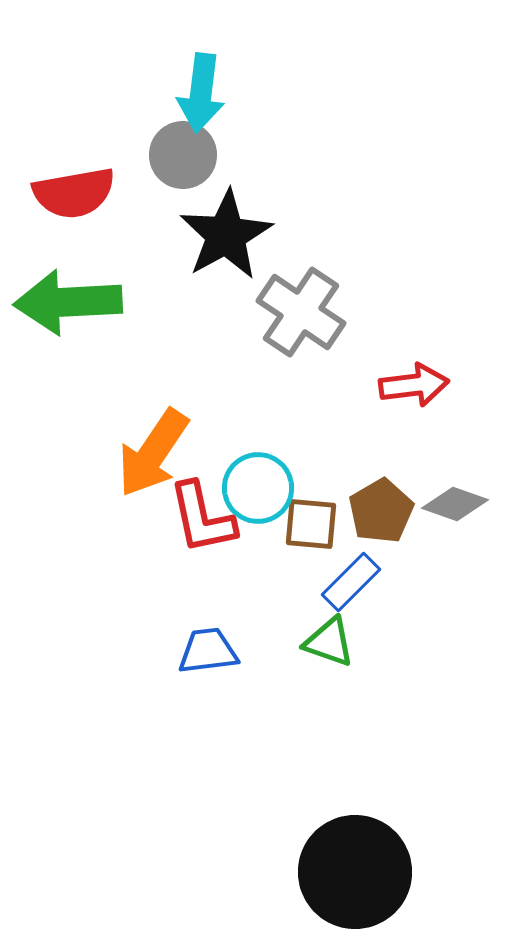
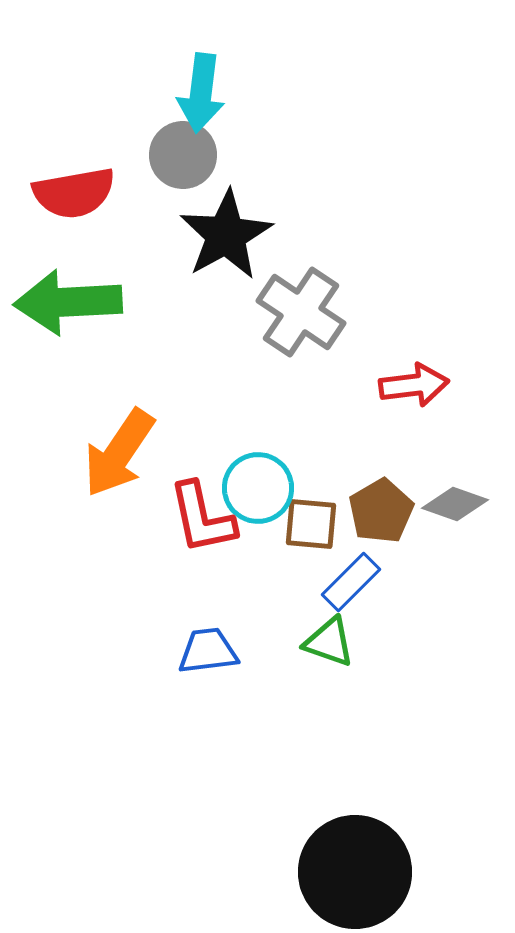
orange arrow: moved 34 px left
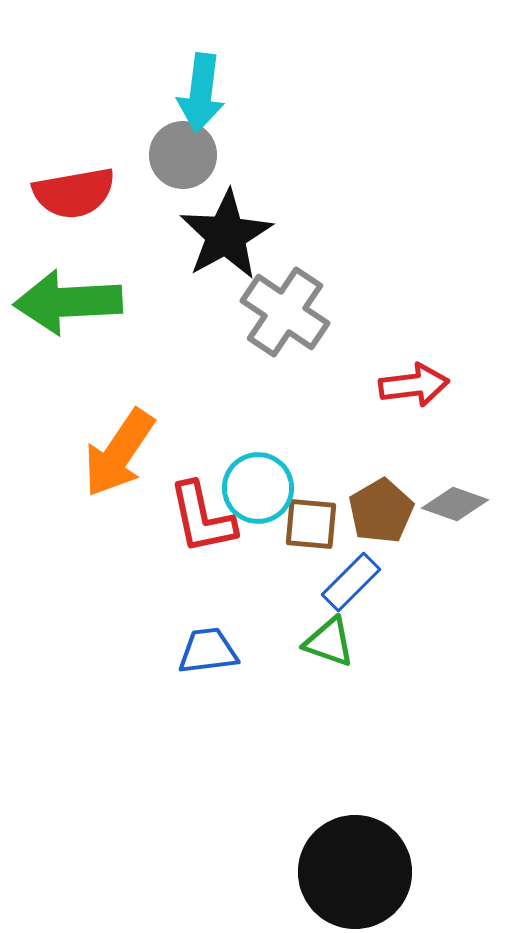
gray cross: moved 16 px left
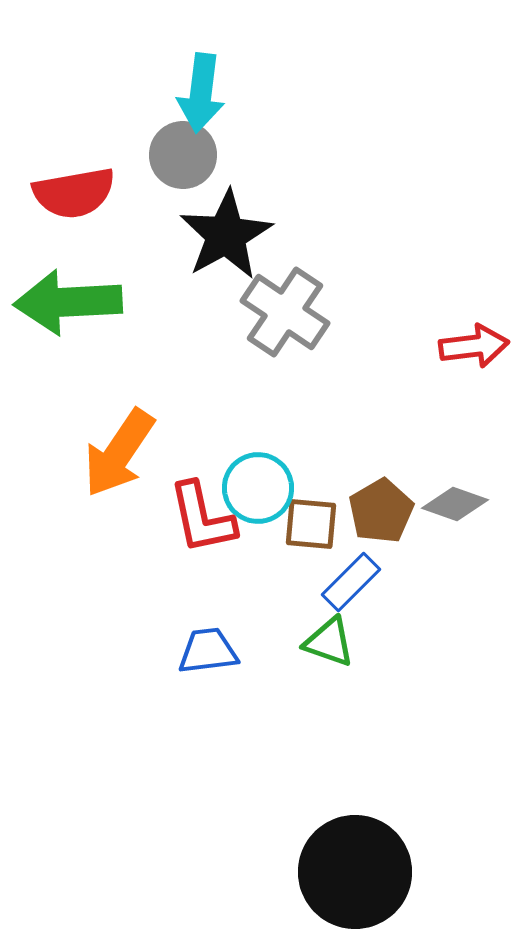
red arrow: moved 60 px right, 39 px up
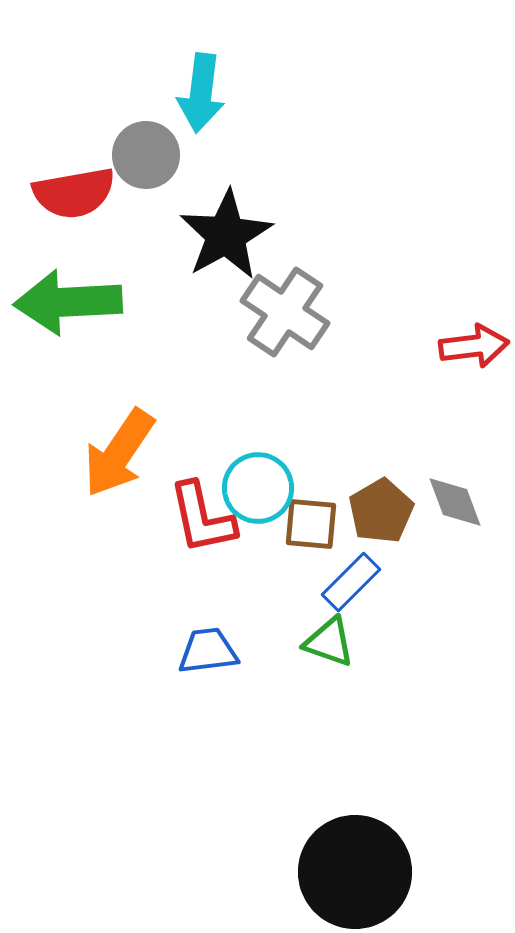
gray circle: moved 37 px left
gray diamond: moved 2 px up; rotated 50 degrees clockwise
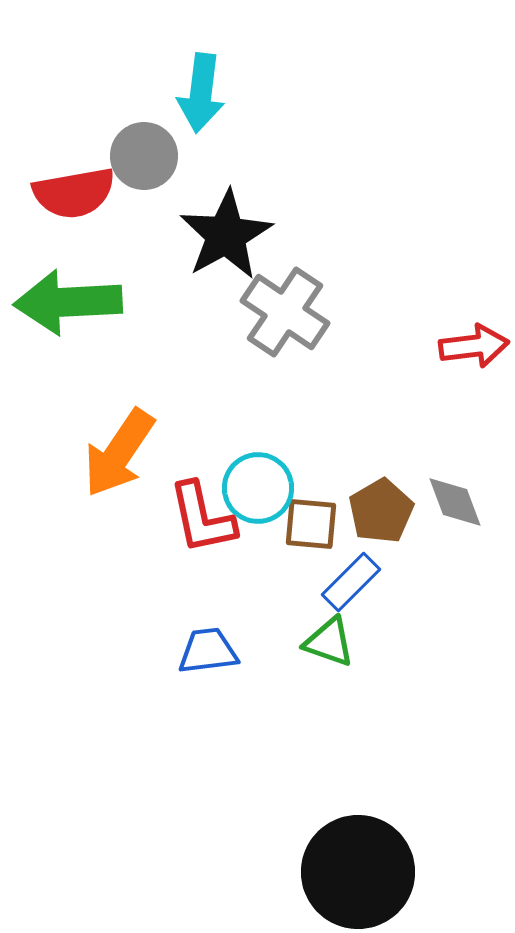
gray circle: moved 2 px left, 1 px down
black circle: moved 3 px right
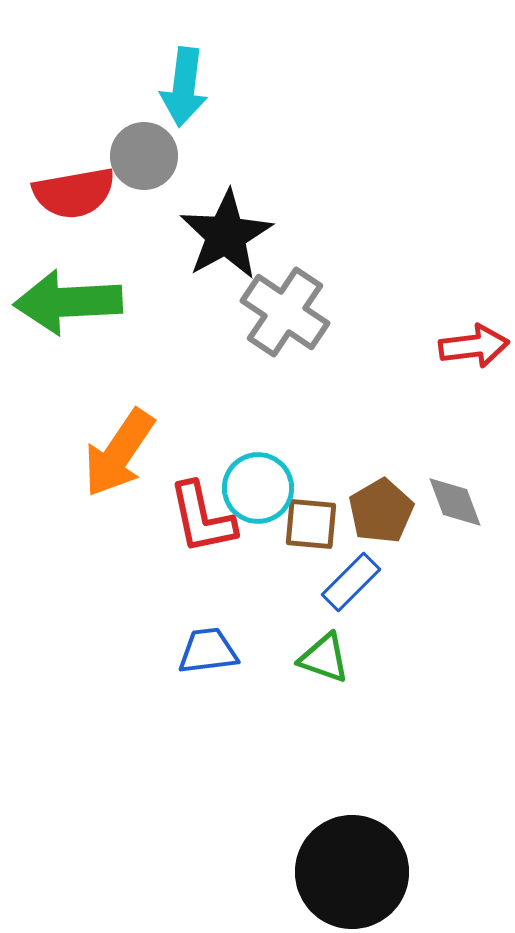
cyan arrow: moved 17 px left, 6 px up
green triangle: moved 5 px left, 16 px down
black circle: moved 6 px left
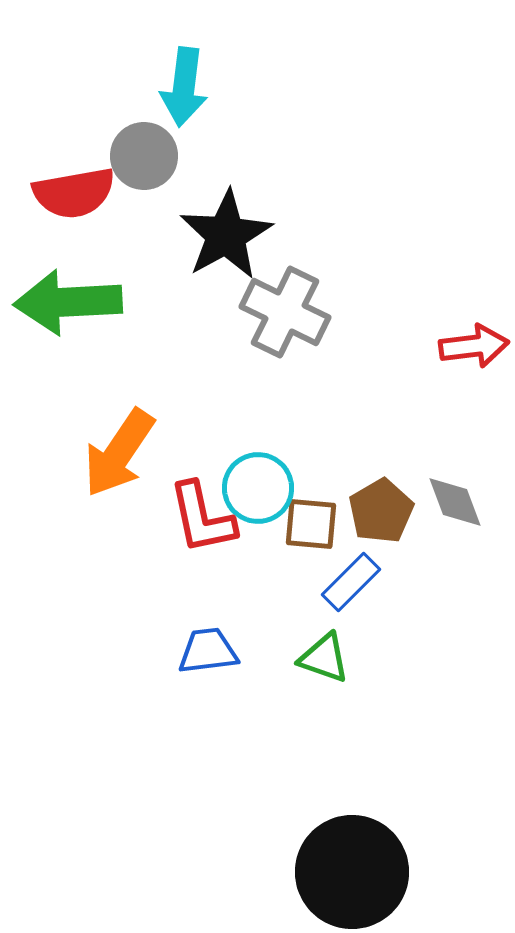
gray cross: rotated 8 degrees counterclockwise
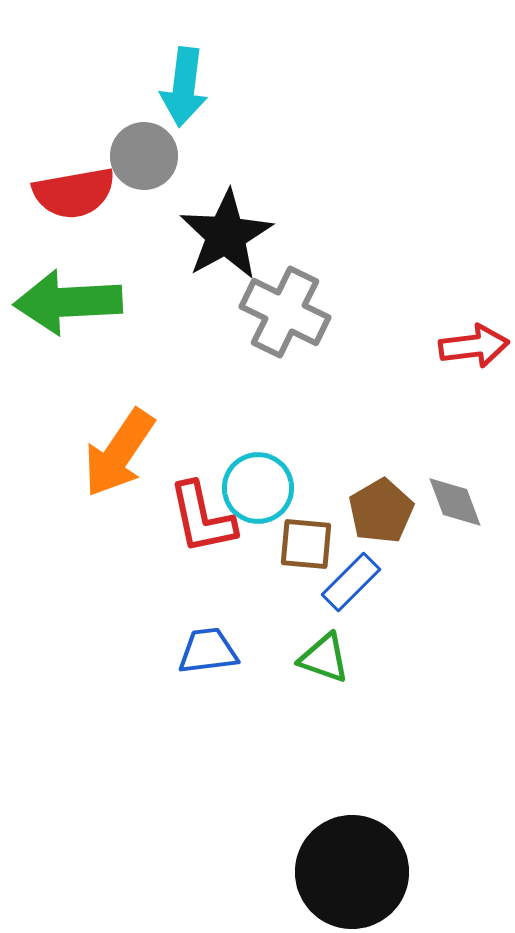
brown square: moved 5 px left, 20 px down
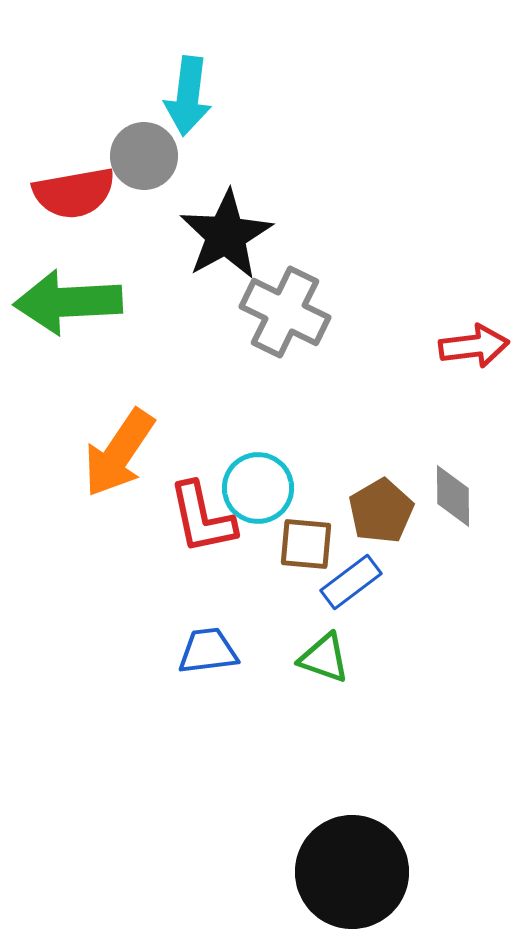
cyan arrow: moved 4 px right, 9 px down
gray diamond: moved 2 px left, 6 px up; rotated 20 degrees clockwise
blue rectangle: rotated 8 degrees clockwise
